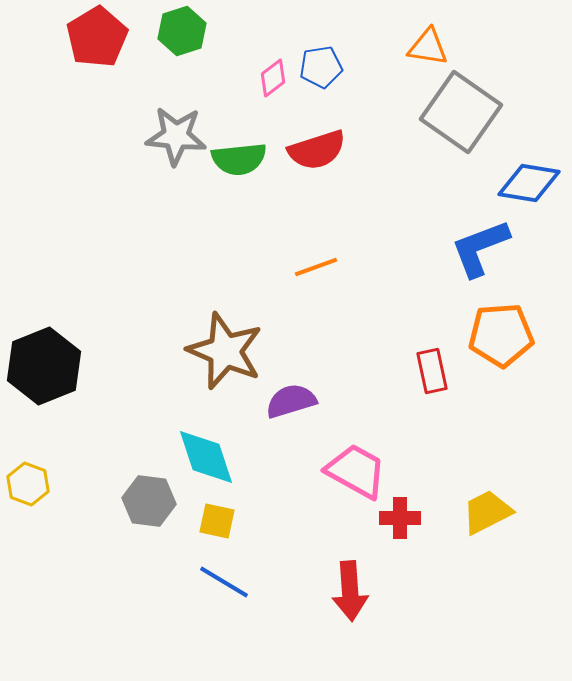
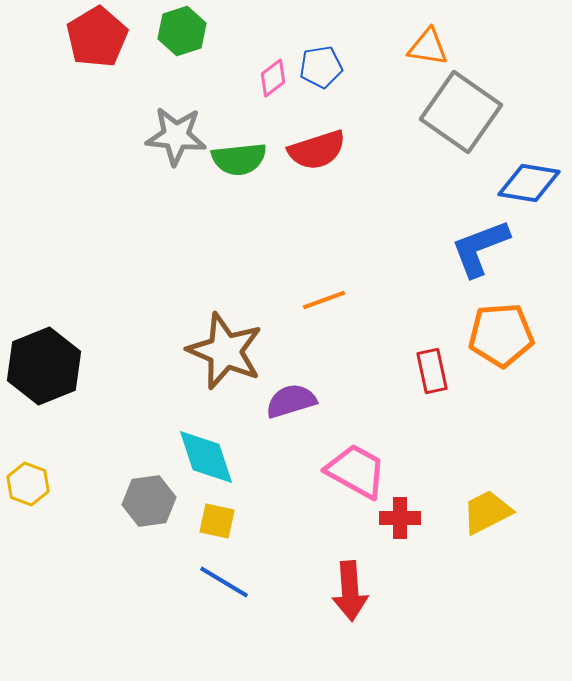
orange line: moved 8 px right, 33 px down
gray hexagon: rotated 15 degrees counterclockwise
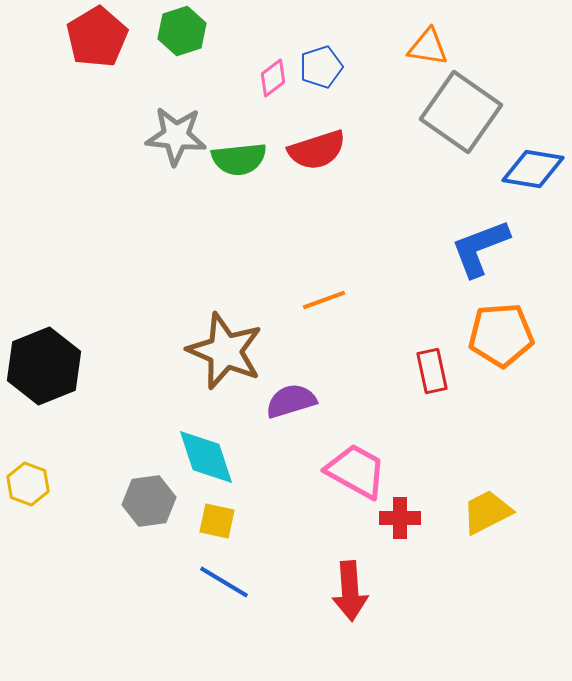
blue pentagon: rotated 9 degrees counterclockwise
blue diamond: moved 4 px right, 14 px up
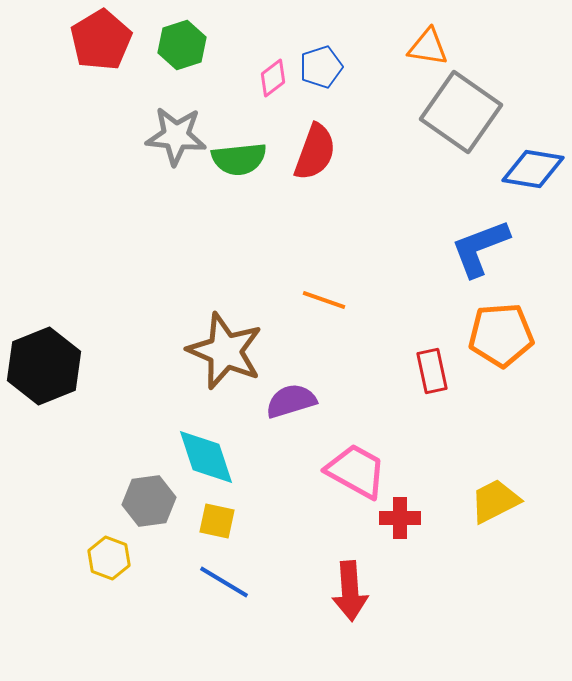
green hexagon: moved 14 px down
red pentagon: moved 4 px right, 3 px down
red semicircle: moved 2 px left, 2 px down; rotated 52 degrees counterclockwise
orange line: rotated 39 degrees clockwise
yellow hexagon: moved 81 px right, 74 px down
yellow trapezoid: moved 8 px right, 11 px up
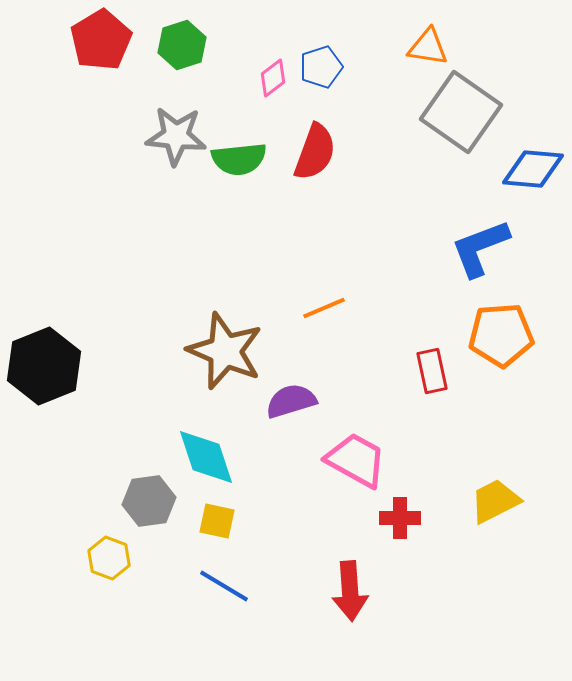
blue diamond: rotated 4 degrees counterclockwise
orange line: moved 8 px down; rotated 42 degrees counterclockwise
pink trapezoid: moved 11 px up
blue line: moved 4 px down
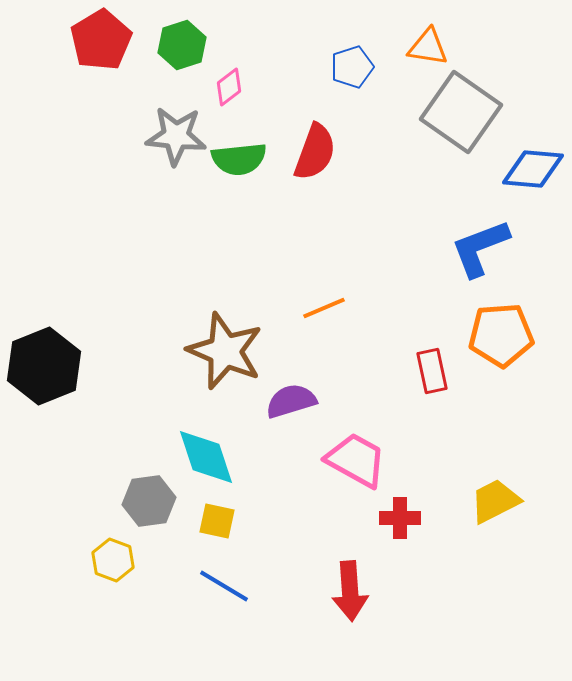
blue pentagon: moved 31 px right
pink diamond: moved 44 px left, 9 px down
yellow hexagon: moved 4 px right, 2 px down
